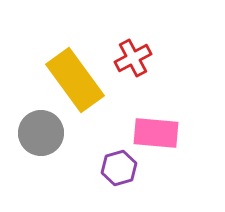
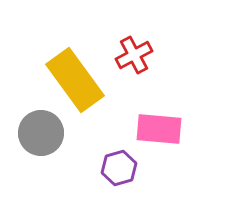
red cross: moved 1 px right, 3 px up
pink rectangle: moved 3 px right, 4 px up
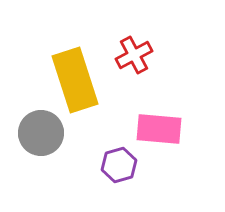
yellow rectangle: rotated 18 degrees clockwise
purple hexagon: moved 3 px up
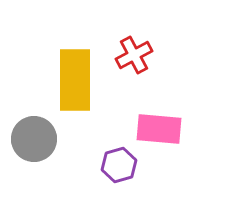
yellow rectangle: rotated 18 degrees clockwise
gray circle: moved 7 px left, 6 px down
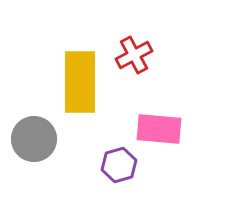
yellow rectangle: moved 5 px right, 2 px down
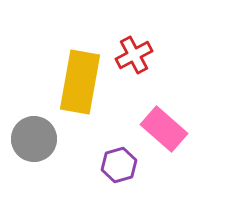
yellow rectangle: rotated 10 degrees clockwise
pink rectangle: moved 5 px right; rotated 36 degrees clockwise
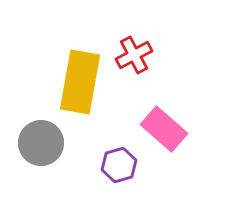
gray circle: moved 7 px right, 4 px down
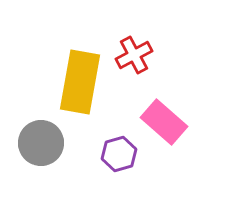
pink rectangle: moved 7 px up
purple hexagon: moved 11 px up
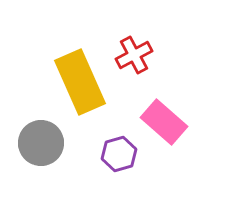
yellow rectangle: rotated 34 degrees counterclockwise
